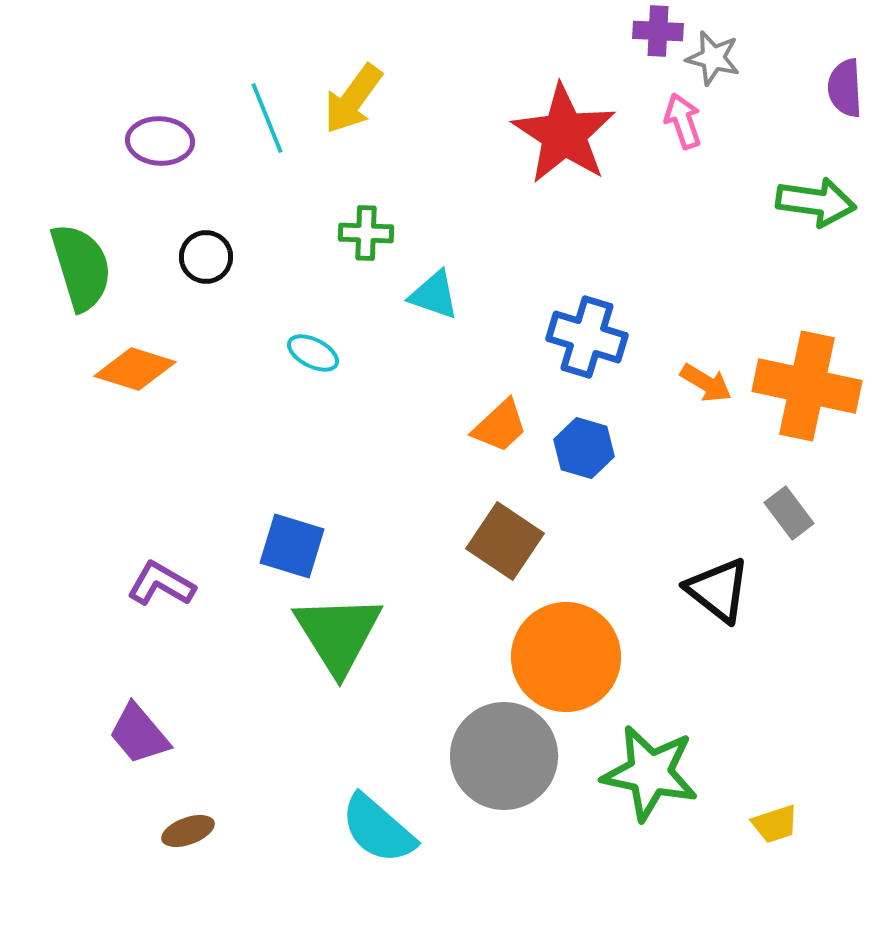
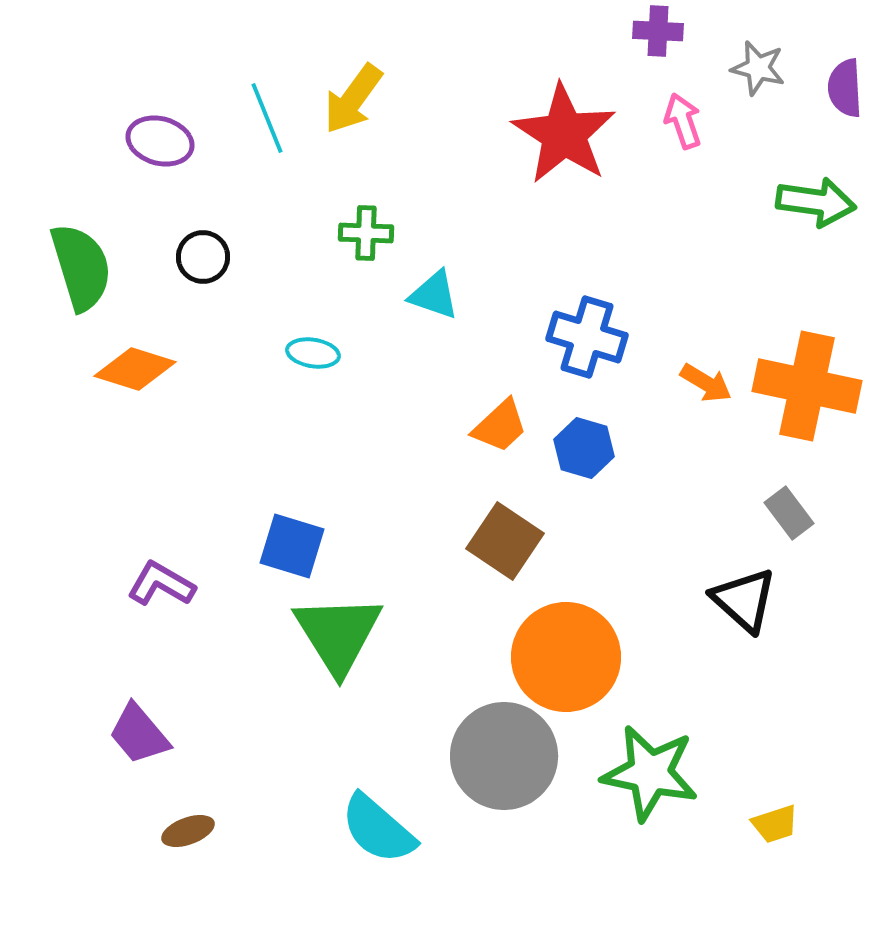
gray star: moved 45 px right, 10 px down
purple ellipse: rotated 12 degrees clockwise
black circle: moved 3 px left
cyan ellipse: rotated 18 degrees counterclockwise
black triangle: moved 26 px right, 10 px down; rotated 4 degrees clockwise
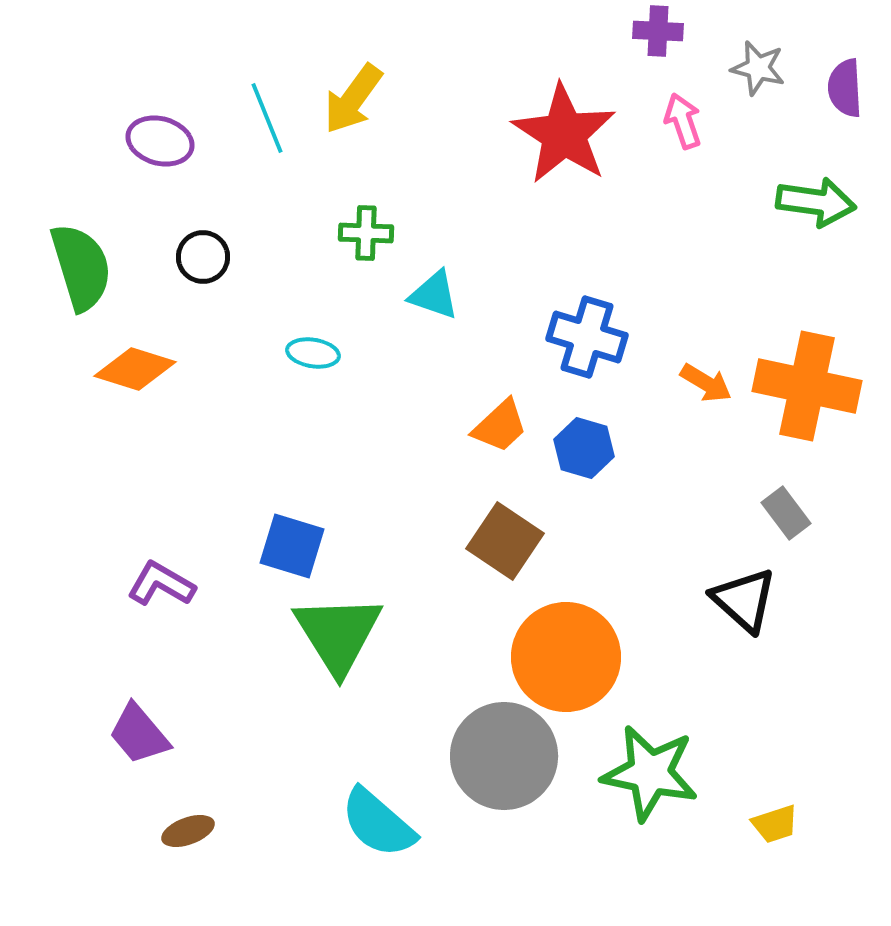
gray rectangle: moved 3 px left
cyan semicircle: moved 6 px up
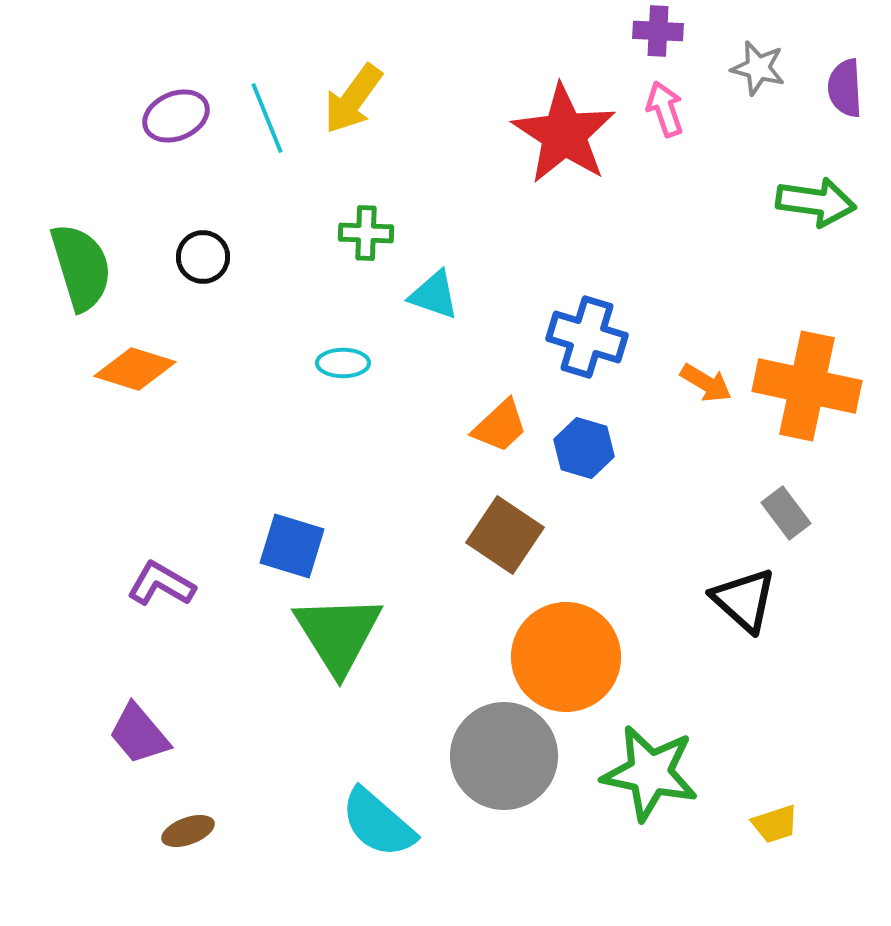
pink arrow: moved 18 px left, 12 px up
purple ellipse: moved 16 px right, 25 px up; rotated 38 degrees counterclockwise
cyan ellipse: moved 30 px right, 10 px down; rotated 9 degrees counterclockwise
brown square: moved 6 px up
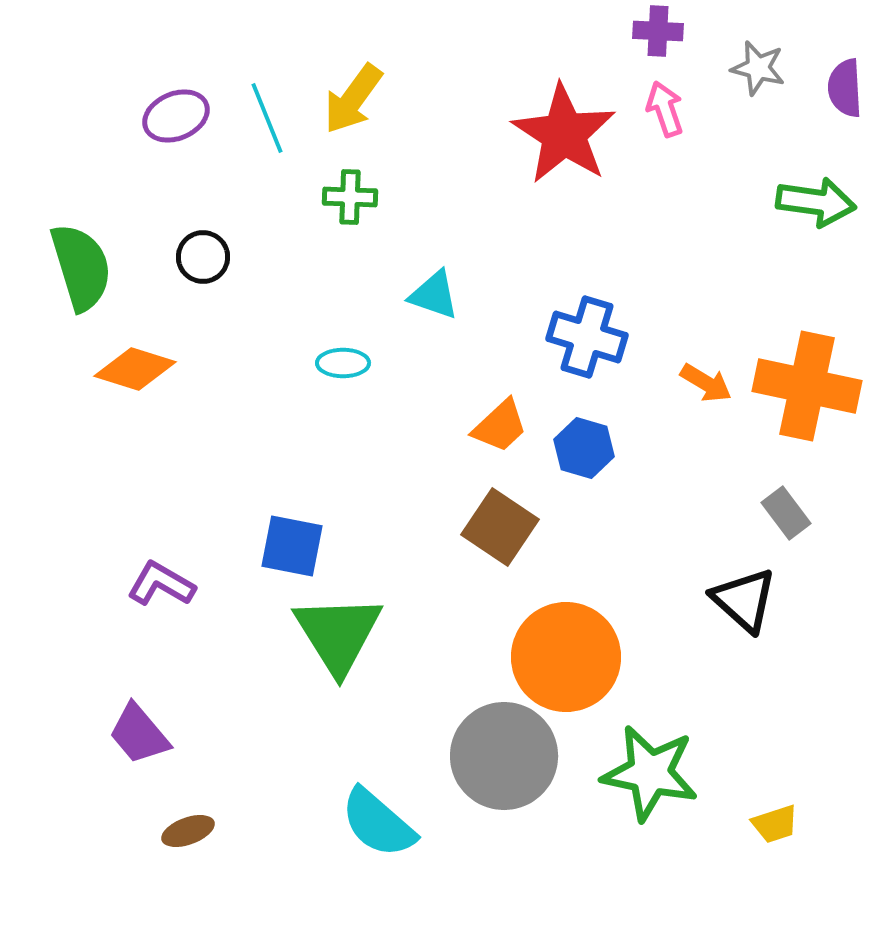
green cross: moved 16 px left, 36 px up
brown square: moved 5 px left, 8 px up
blue square: rotated 6 degrees counterclockwise
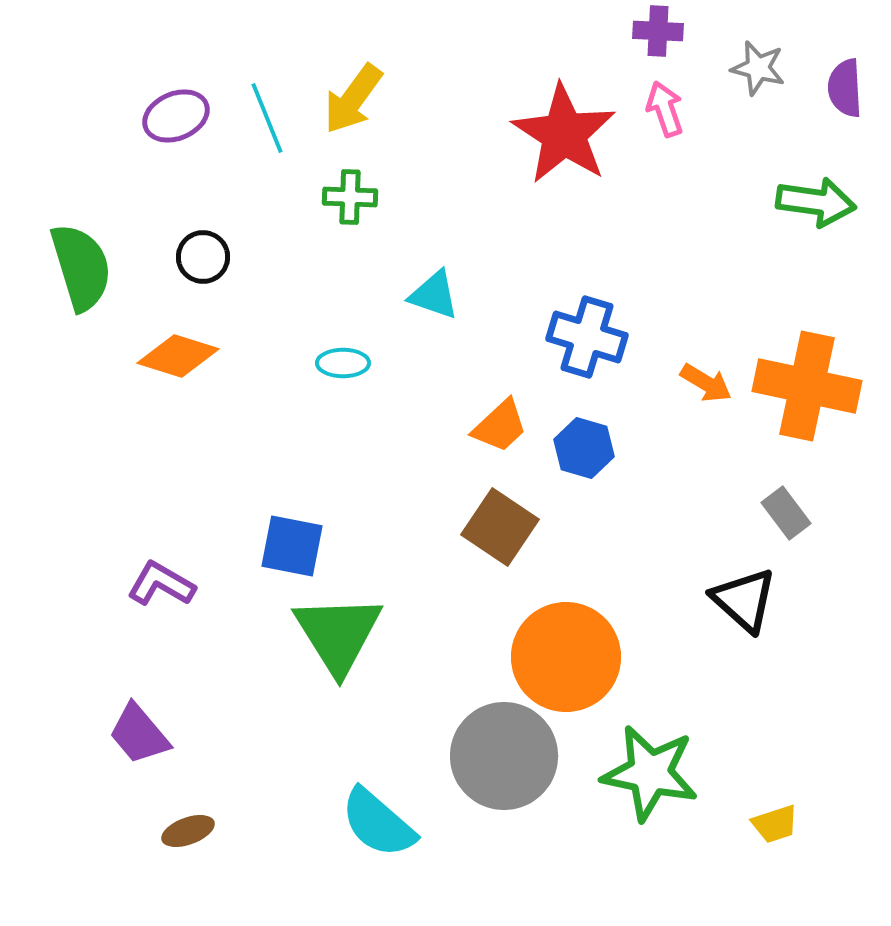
orange diamond: moved 43 px right, 13 px up
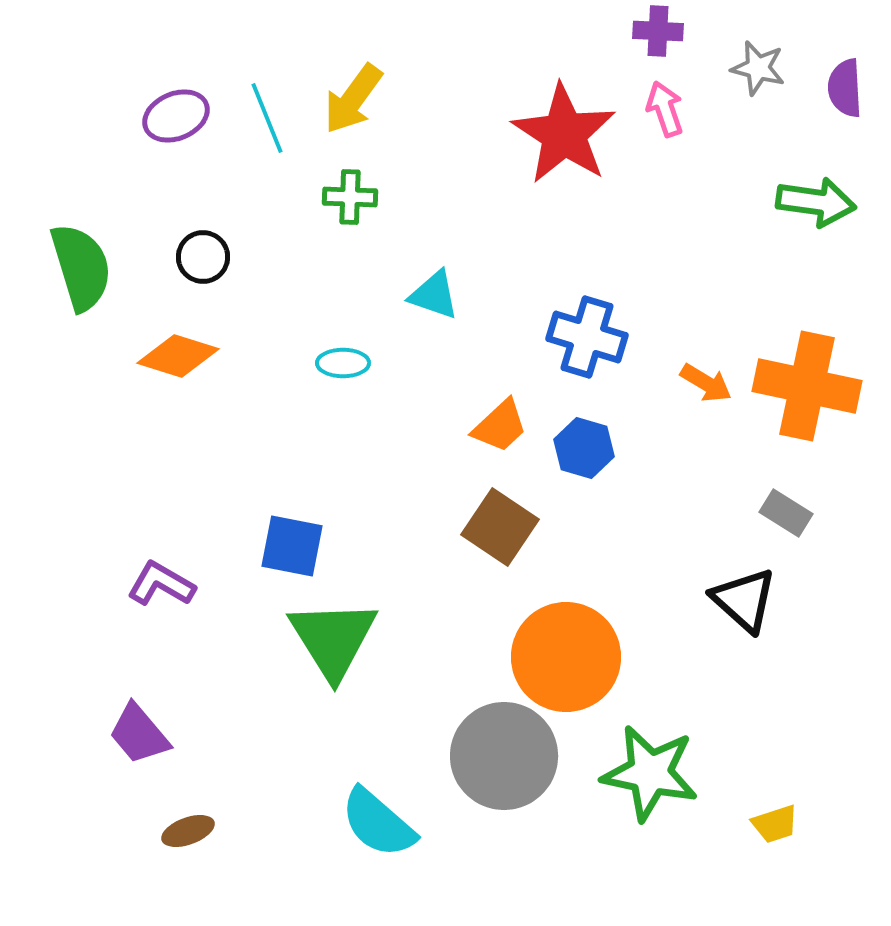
gray rectangle: rotated 21 degrees counterclockwise
green triangle: moved 5 px left, 5 px down
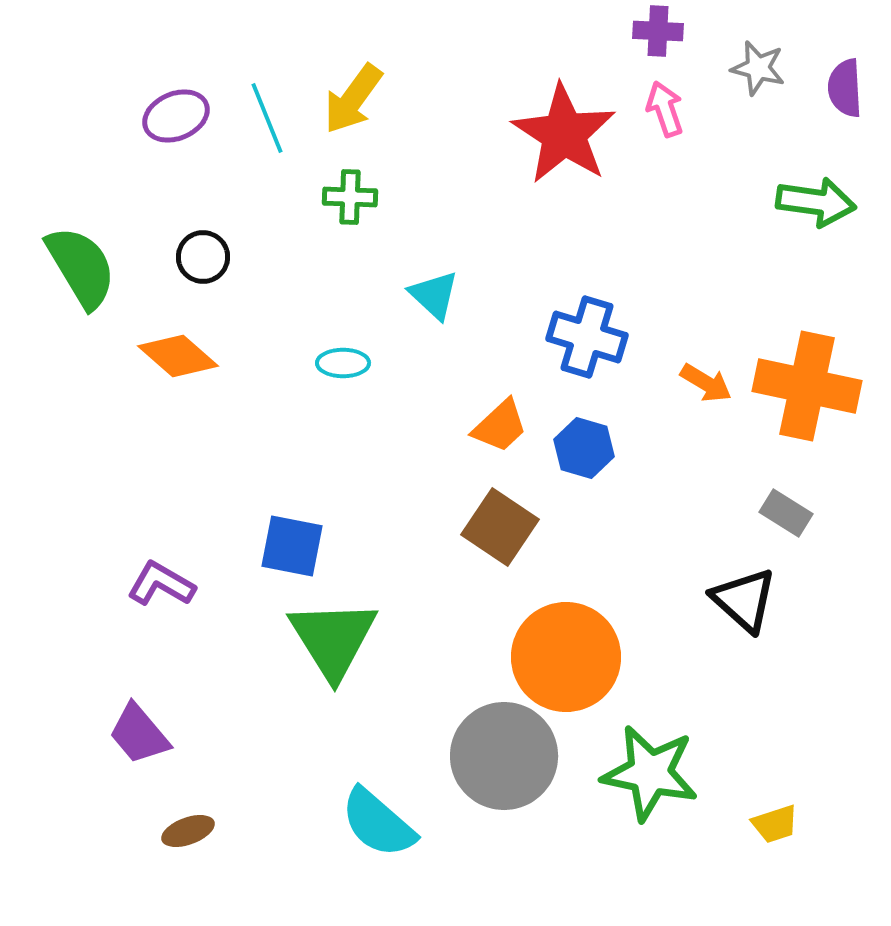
green semicircle: rotated 14 degrees counterclockwise
cyan triangle: rotated 24 degrees clockwise
orange diamond: rotated 24 degrees clockwise
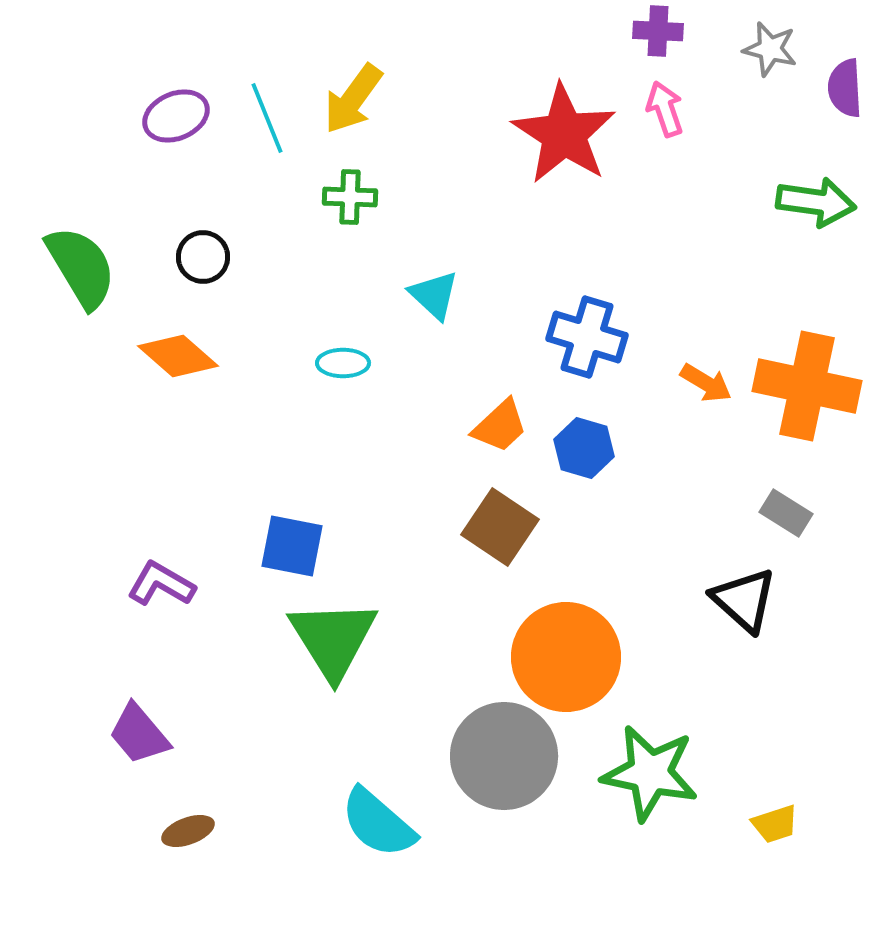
gray star: moved 12 px right, 19 px up
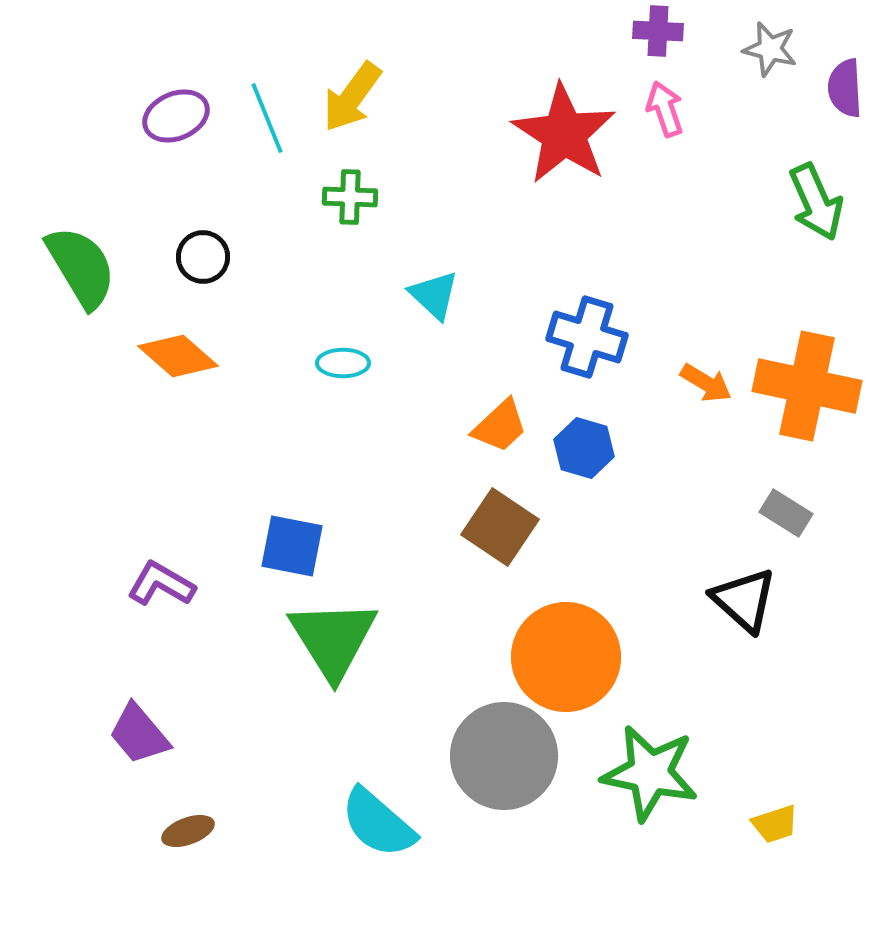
yellow arrow: moved 1 px left, 2 px up
green arrow: rotated 58 degrees clockwise
